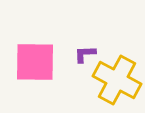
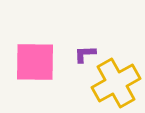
yellow cross: moved 1 px left, 3 px down; rotated 33 degrees clockwise
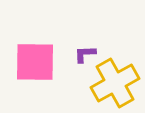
yellow cross: moved 1 px left
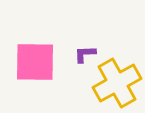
yellow cross: moved 2 px right
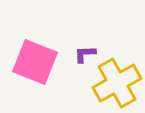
pink square: rotated 21 degrees clockwise
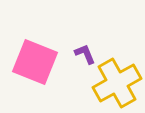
purple L-shape: rotated 70 degrees clockwise
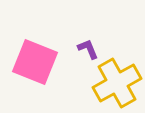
purple L-shape: moved 3 px right, 5 px up
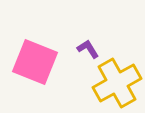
purple L-shape: rotated 10 degrees counterclockwise
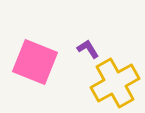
yellow cross: moved 2 px left
